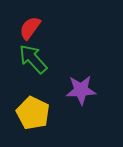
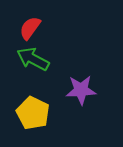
green arrow: rotated 20 degrees counterclockwise
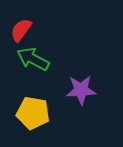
red semicircle: moved 9 px left, 2 px down
yellow pentagon: rotated 16 degrees counterclockwise
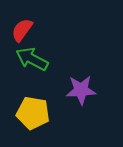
red semicircle: moved 1 px right
green arrow: moved 1 px left
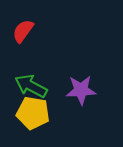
red semicircle: moved 1 px right, 1 px down
green arrow: moved 1 px left, 27 px down
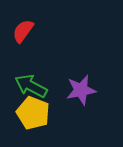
purple star: rotated 8 degrees counterclockwise
yellow pentagon: rotated 12 degrees clockwise
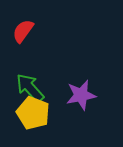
green arrow: moved 1 px left, 2 px down; rotated 20 degrees clockwise
purple star: moved 5 px down
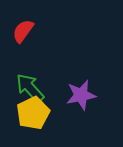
yellow pentagon: rotated 24 degrees clockwise
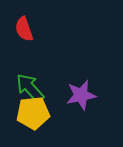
red semicircle: moved 1 px right, 2 px up; rotated 55 degrees counterclockwise
yellow pentagon: rotated 20 degrees clockwise
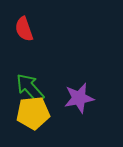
purple star: moved 2 px left, 3 px down
